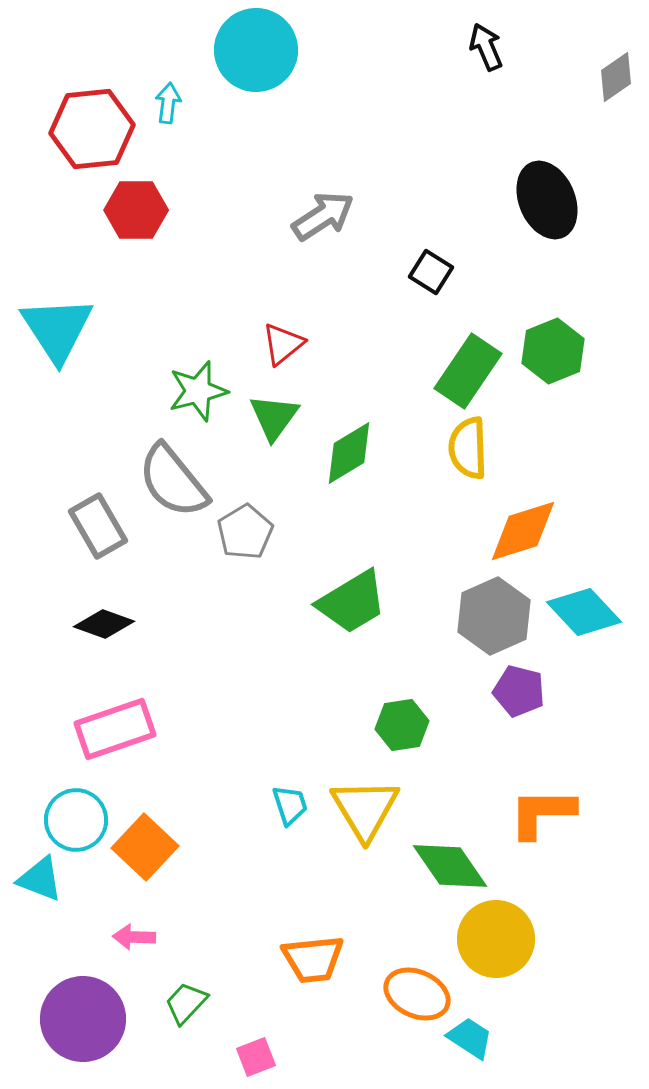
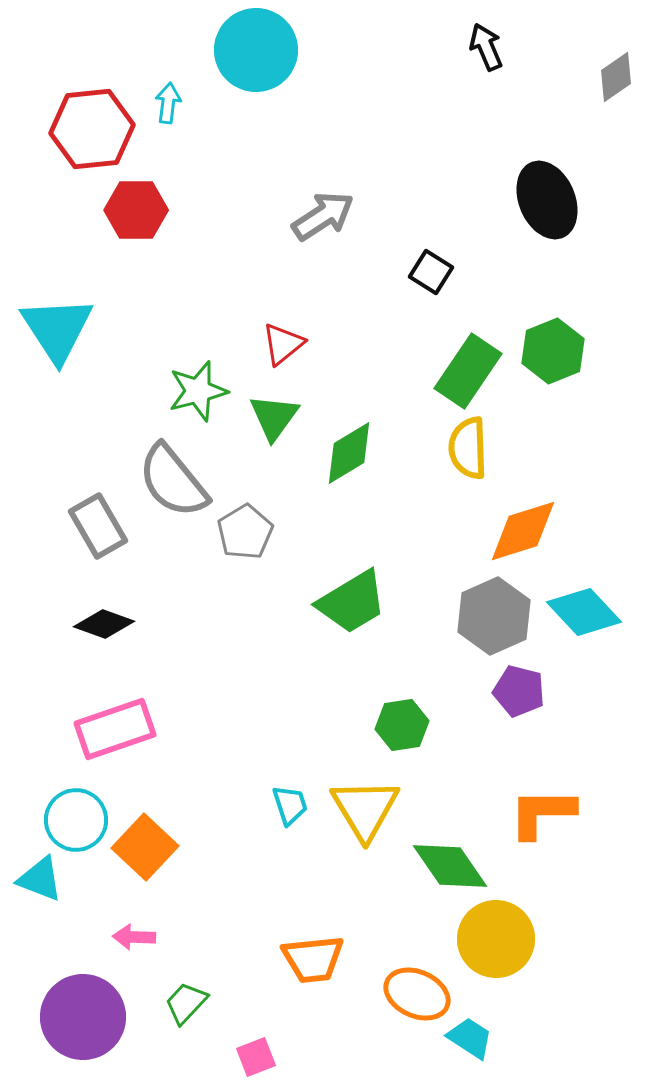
purple circle at (83, 1019): moved 2 px up
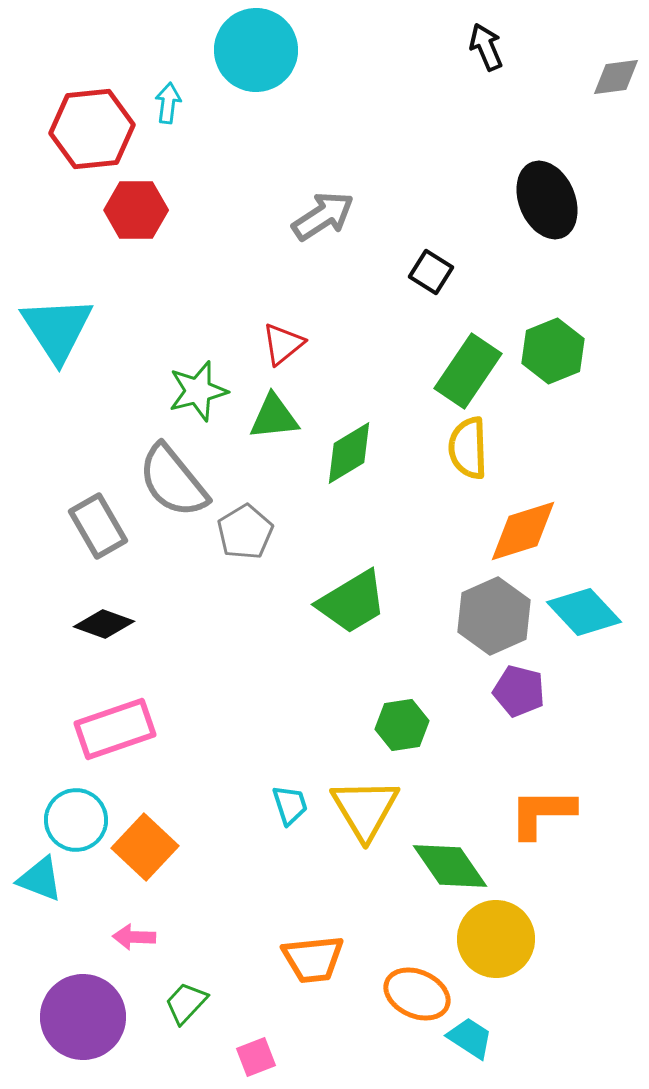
gray diamond at (616, 77): rotated 27 degrees clockwise
green triangle at (274, 417): rotated 48 degrees clockwise
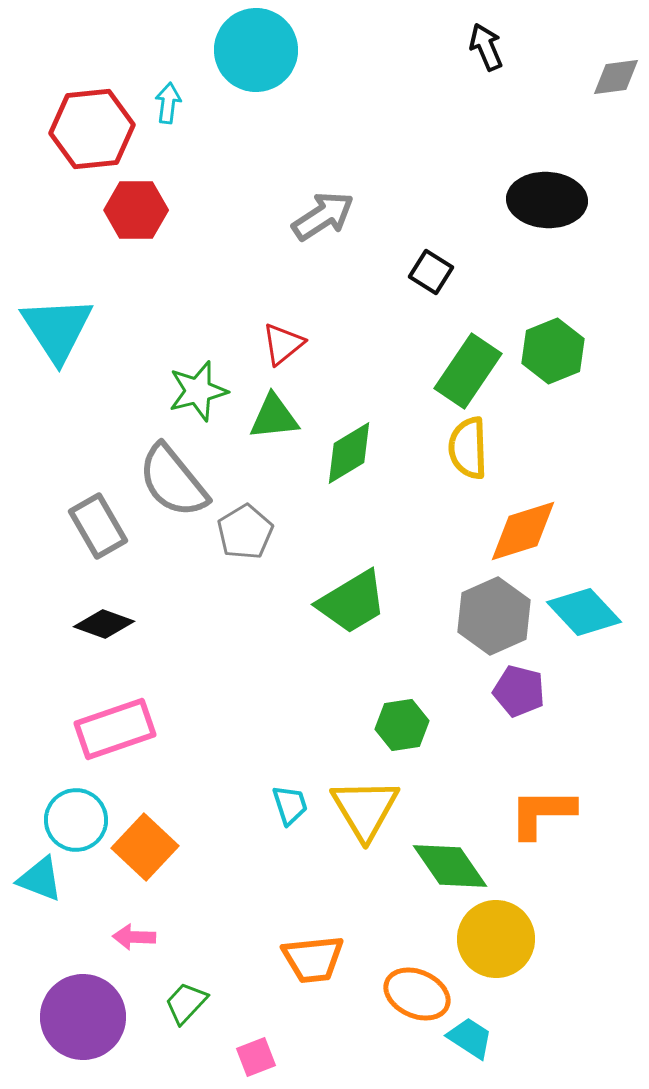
black ellipse at (547, 200): rotated 64 degrees counterclockwise
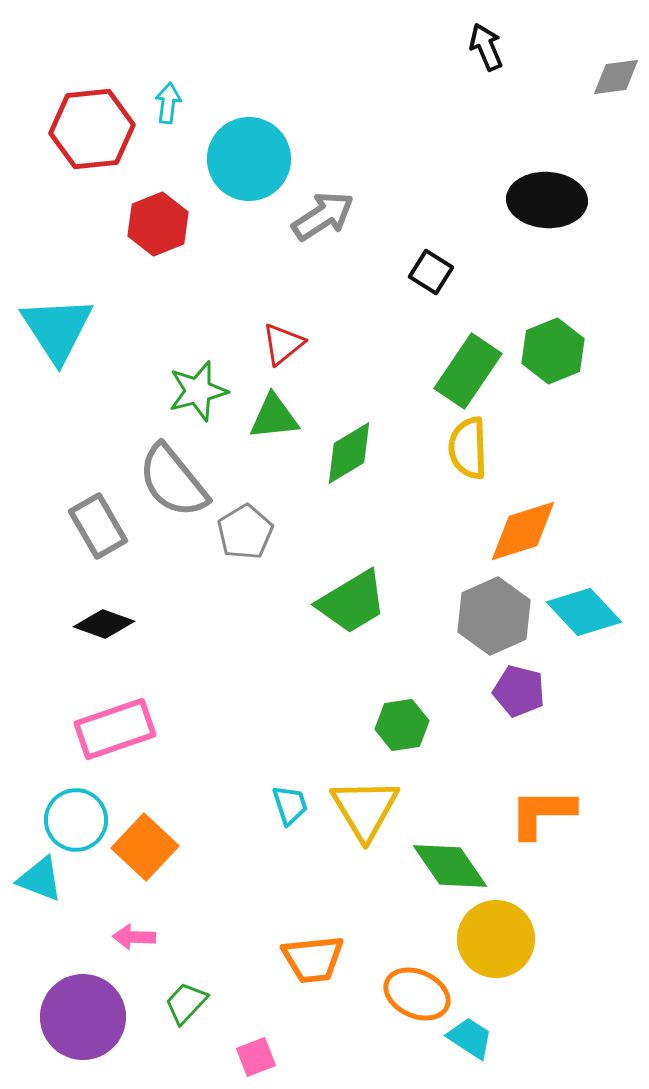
cyan circle at (256, 50): moved 7 px left, 109 px down
red hexagon at (136, 210): moved 22 px right, 14 px down; rotated 22 degrees counterclockwise
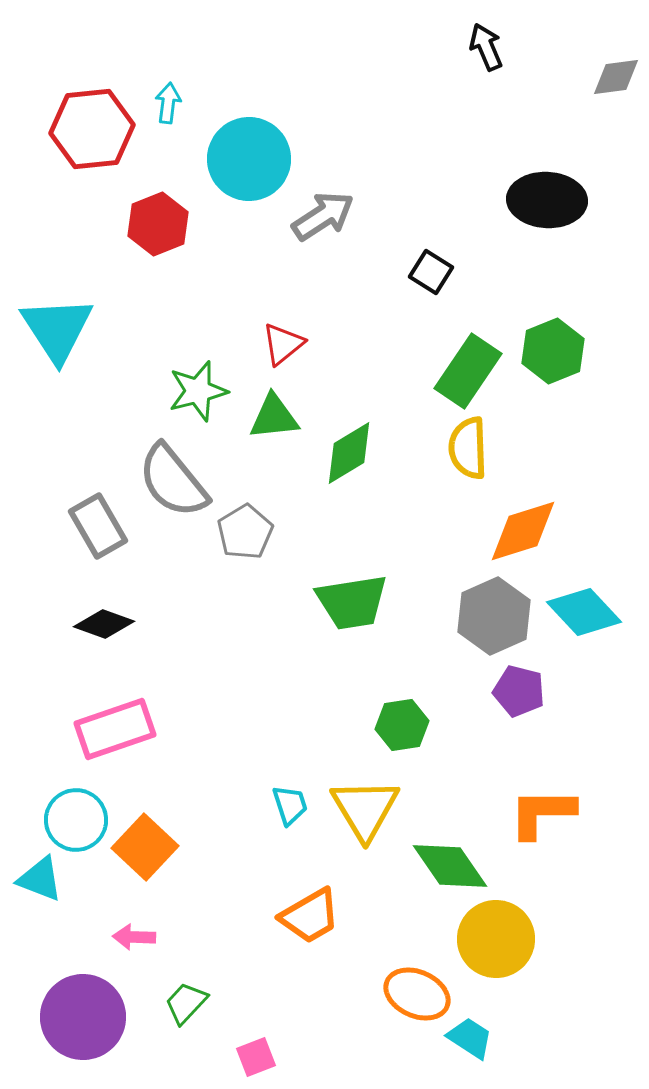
green trapezoid at (352, 602): rotated 22 degrees clockwise
orange trapezoid at (313, 959): moved 3 px left, 43 px up; rotated 24 degrees counterclockwise
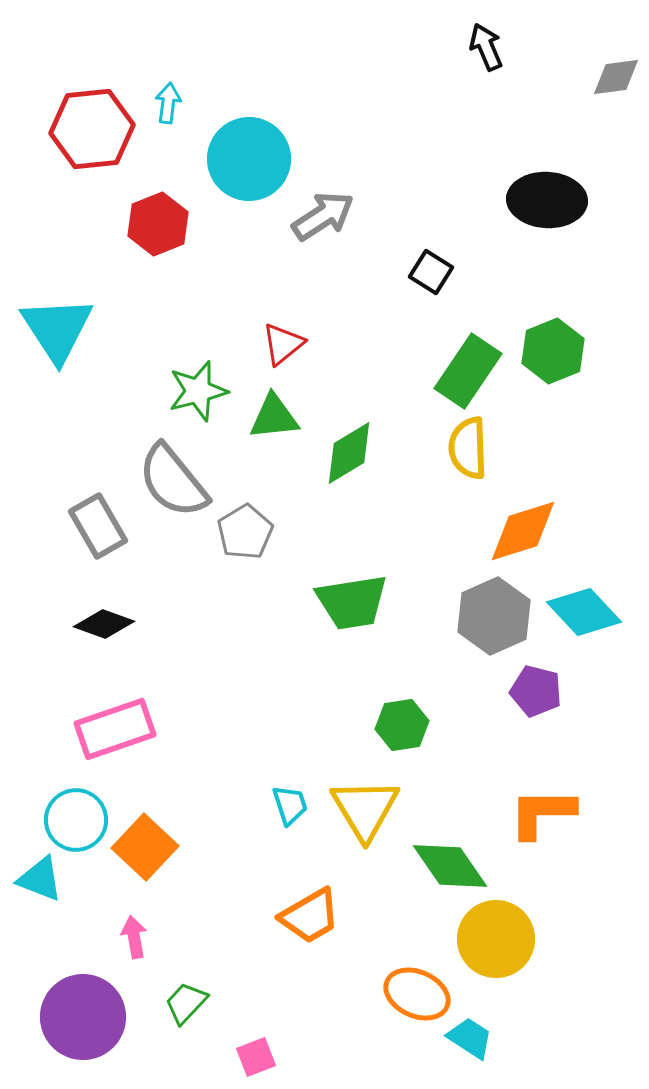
purple pentagon at (519, 691): moved 17 px right
pink arrow at (134, 937): rotated 78 degrees clockwise
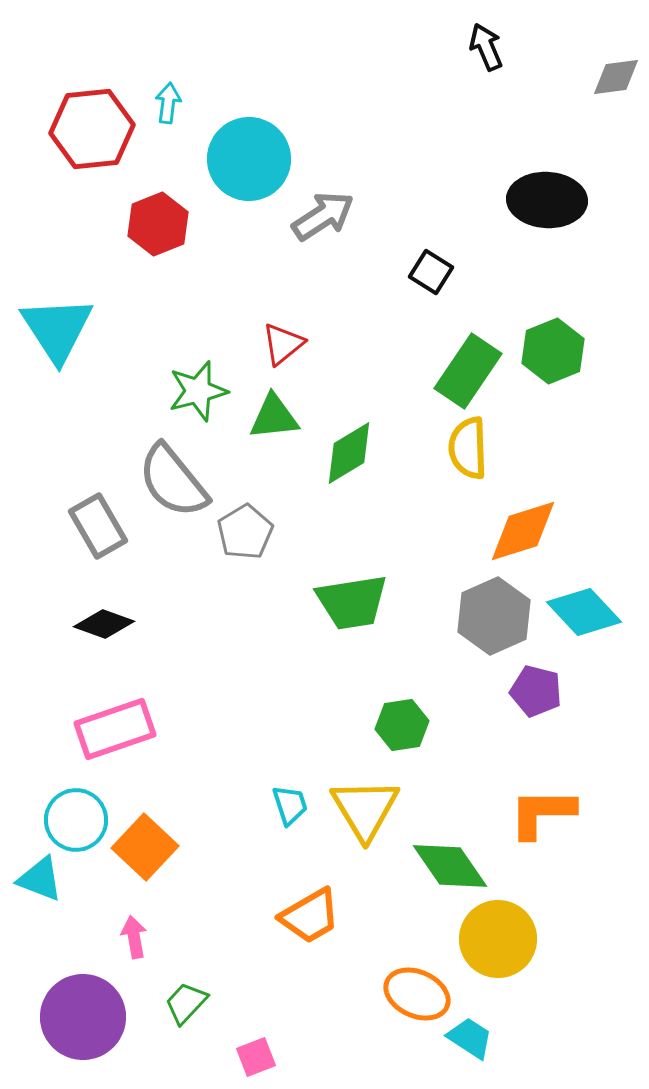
yellow circle at (496, 939): moved 2 px right
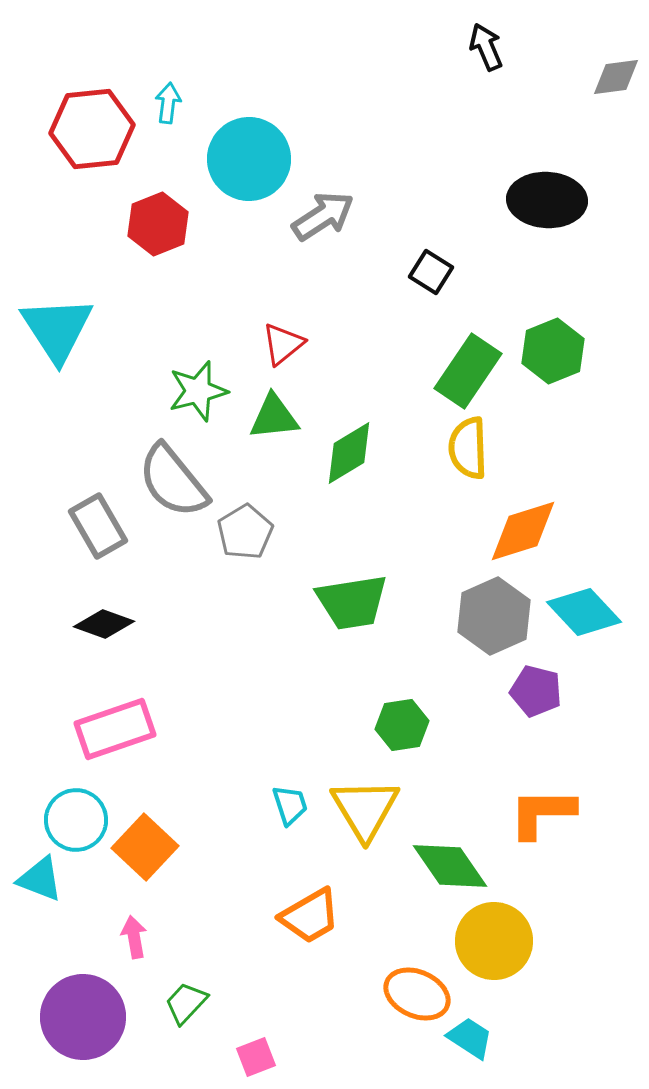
yellow circle at (498, 939): moved 4 px left, 2 px down
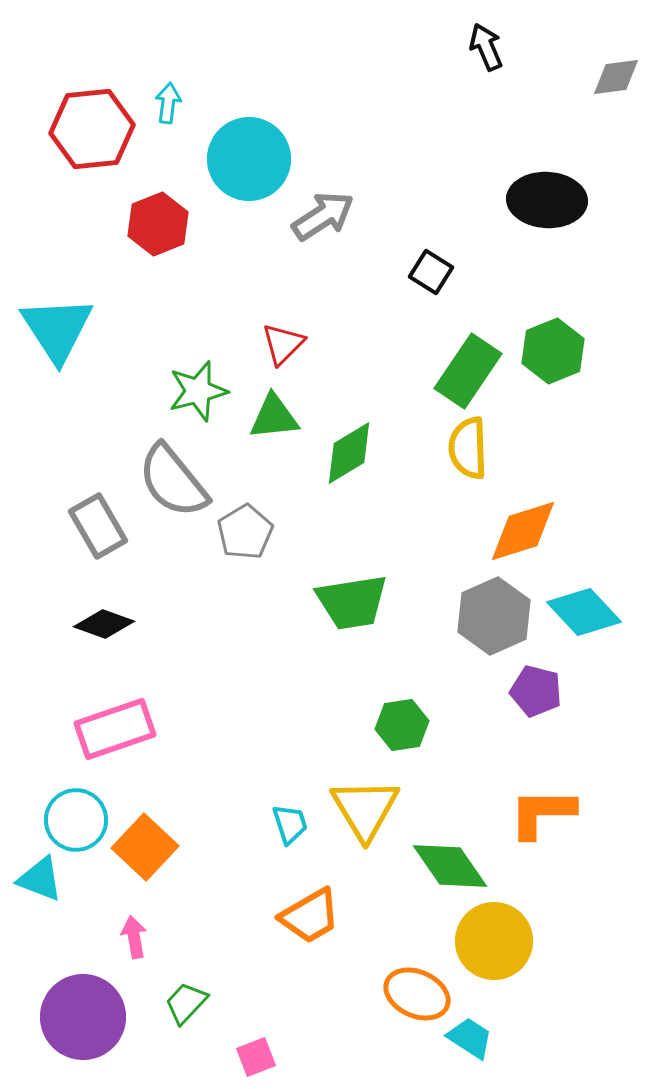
red triangle at (283, 344): rotated 6 degrees counterclockwise
cyan trapezoid at (290, 805): moved 19 px down
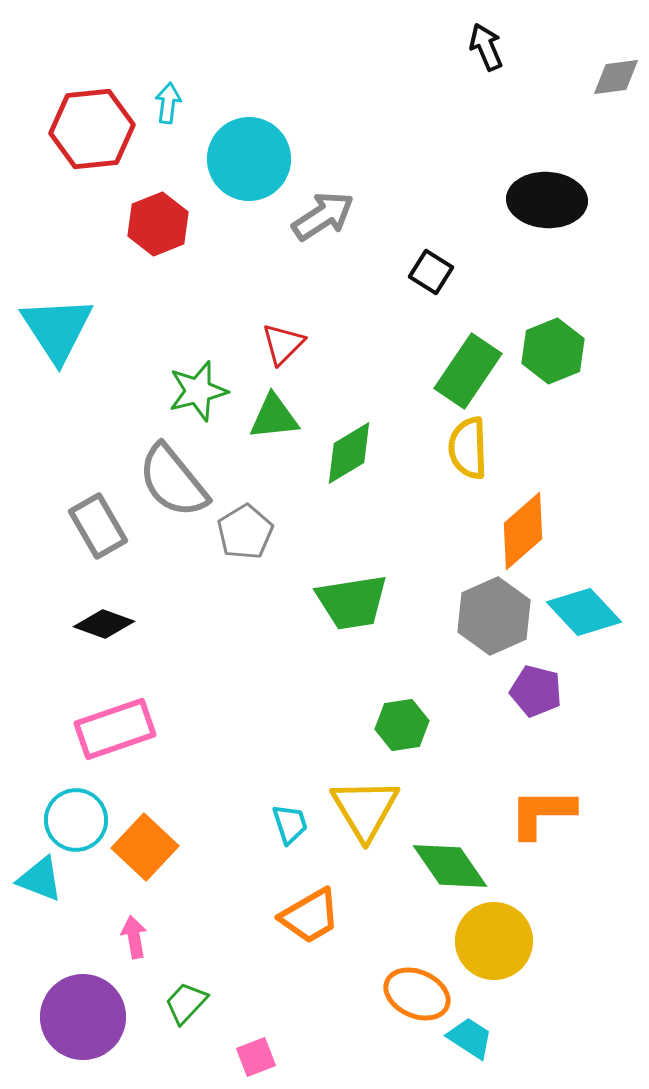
orange diamond at (523, 531): rotated 24 degrees counterclockwise
